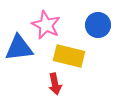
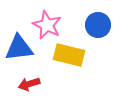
pink star: moved 1 px right
yellow rectangle: moved 1 px up
red arrow: moved 26 px left; rotated 85 degrees clockwise
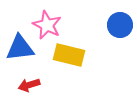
blue circle: moved 22 px right
blue triangle: moved 1 px right
red arrow: moved 1 px down
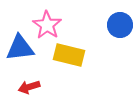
pink star: rotated 8 degrees clockwise
red arrow: moved 2 px down
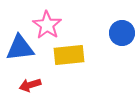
blue circle: moved 2 px right, 8 px down
yellow rectangle: rotated 20 degrees counterclockwise
red arrow: moved 1 px right, 2 px up
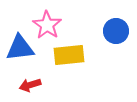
blue circle: moved 6 px left, 2 px up
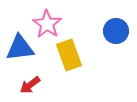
pink star: moved 1 px up
yellow rectangle: rotated 76 degrees clockwise
red arrow: rotated 20 degrees counterclockwise
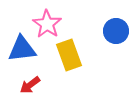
blue triangle: moved 2 px right, 1 px down
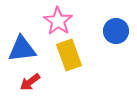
pink star: moved 11 px right, 3 px up
red arrow: moved 3 px up
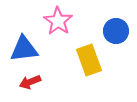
blue triangle: moved 2 px right
yellow rectangle: moved 20 px right, 5 px down
red arrow: rotated 15 degrees clockwise
